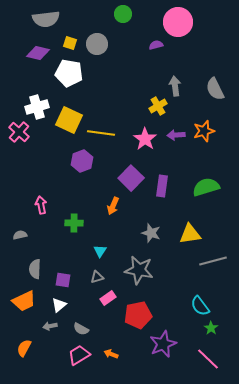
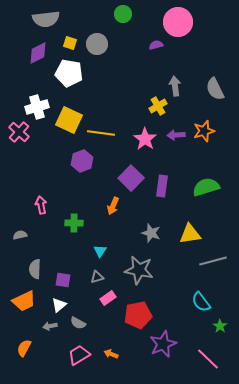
purple diamond at (38, 53): rotated 40 degrees counterclockwise
cyan semicircle at (200, 306): moved 1 px right, 4 px up
green star at (211, 328): moved 9 px right, 2 px up
gray semicircle at (81, 329): moved 3 px left, 6 px up
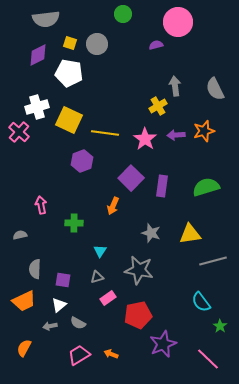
purple diamond at (38, 53): moved 2 px down
yellow line at (101, 133): moved 4 px right
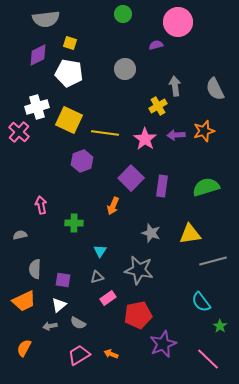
gray circle at (97, 44): moved 28 px right, 25 px down
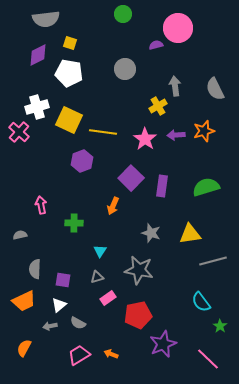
pink circle at (178, 22): moved 6 px down
yellow line at (105, 133): moved 2 px left, 1 px up
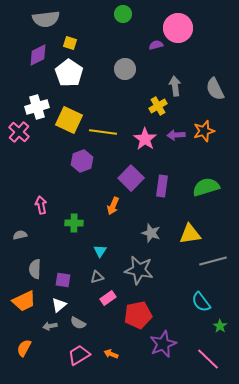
white pentagon at (69, 73): rotated 24 degrees clockwise
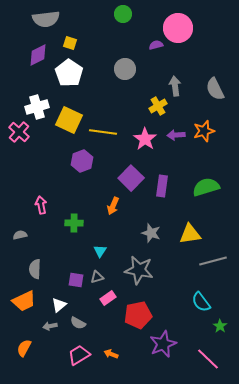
purple square at (63, 280): moved 13 px right
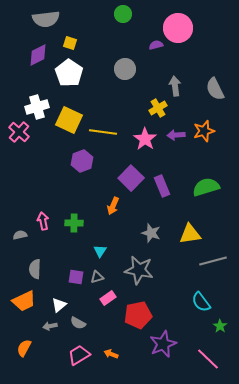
yellow cross at (158, 106): moved 2 px down
purple rectangle at (162, 186): rotated 30 degrees counterclockwise
pink arrow at (41, 205): moved 2 px right, 16 px down
purple square at (76, 280): moved 3 px up
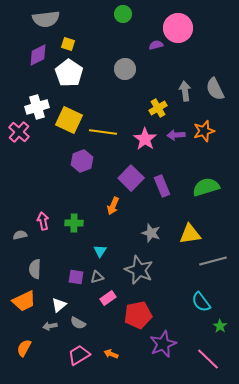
yellow square at (70, 43): moved 2 px left, 1 px down
gray arrow at (175, 86): moved 10 px right, 5 px down
gray star at (139, 270): rotated 12 degrees clockwise
